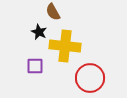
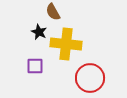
yellow cross: moved 1 px right, 2 px up
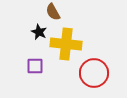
red circle: moved 4 px right, 5 px up
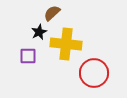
brown semicircle: moved 1 px left, 1 px down; rotated 78 degrees clockwise
black star: rotated 21 degrees clockwise
purple square: moved 7 px left, 10 px up
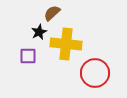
red circle: moved 1 px right
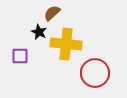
black star: rotated 21 degrees counterclockwise
purple square: moved 8 px left
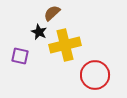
yellow cross: moved 1 px left, 1 px down; rotated 20 degrees counterclockwise
purple square: rotated 12 degrees clockwise
red circle: moved 2 px down
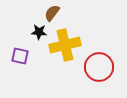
brown semicircle: rotated 12 degrees counterclockwise
black star: rotated 21 degrees counterclockwise
red circle: moved 4 px right, 8 px up
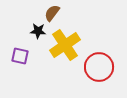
black star: moved 1 px left, 1 px up
yellow cross: rotated 20 degrees counterclockwise
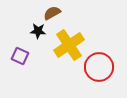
brown semicircle: rotated 24 degrees clockwise
yellow cross: moved 4 px right
purple square: rotated 12 degrees clockwise
